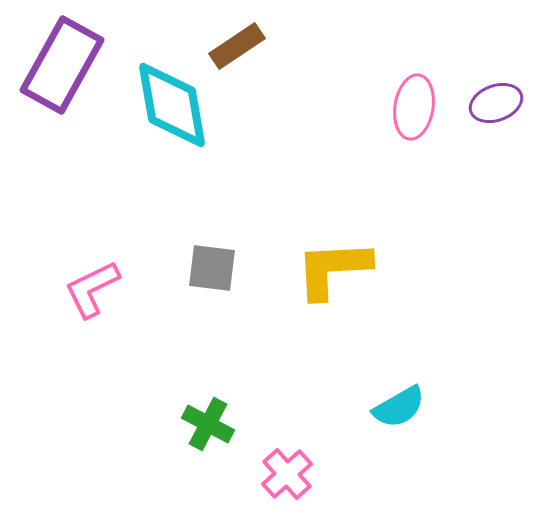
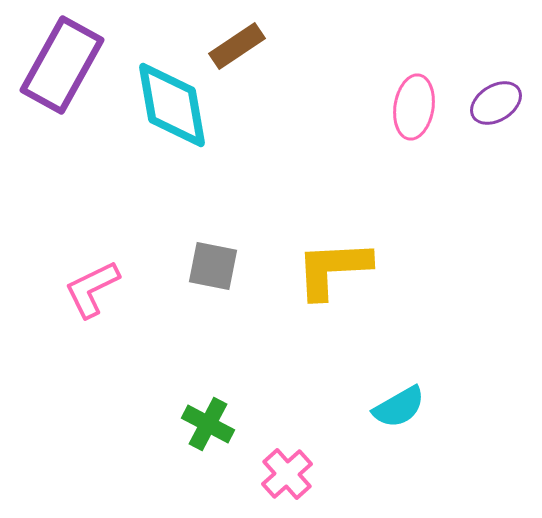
purple ellipse: rotated 12 degrees counterclockwise
gray square: moved 1 px right, 2 px up; rotated 4 degrees clockwise
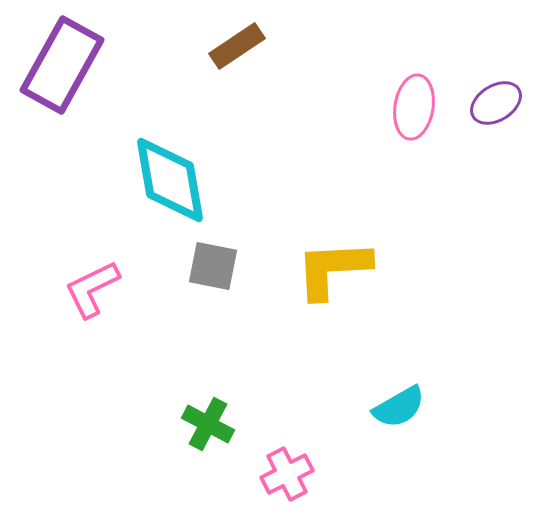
cyan diamond: moved 2 px left, 75 px down
pink cross: rotated 15 degrees clockwise
